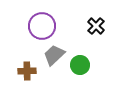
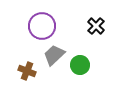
brown cross: rotated 24 degrees clockwise
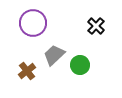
purple circle: moved 9 px left, 3 px up
brown cross: rotated 30 degrees clockwise
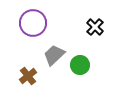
black cross: moved 1 px left, 1 px down
brown cross: moved 1 px right, 5 px down
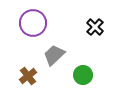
green circle: moved 3 px right, 10 px down
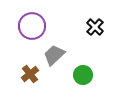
purple circle: moved 1 px left, 3 px down
brown cross: moved 2 px right, 2 px up
